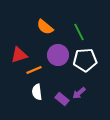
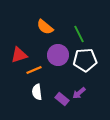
green line: moved 2 px down
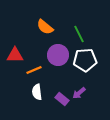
red triangle: moved 4 px left; rotated 18 degrees clockwise
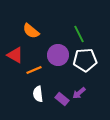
orange semicircle: moved 14 px left, 4 px down
red triangle: rotated 30 degrees clockwise
white semicircle: moved 1 px right, 2 px down
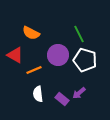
orange semicircle: moved 2 px down; rotated 12 degrees counterclockwise
white pentagon: rotated 20 degrees clockwise
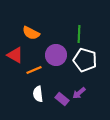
green line: rotated 30 degrees clockwise
purple circle: moved 2 px left
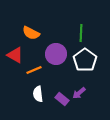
green line: moved 2 px right, 1 px up
purple circle: moved 1 px up
white pentagon: rotated 20 degrees clockwise
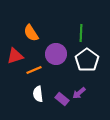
orange semicircle: rotated 30 degrees clockwise
red triangle: moved 1 px down; rotated 48 degrees counterclockwise
white pentagon: moved 2 px right
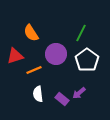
green line: rotated 24 degrees clockwise
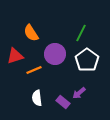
purple circle: moved 1 px left
white semicircle: moved 1 px left, 4 px down
purple rectangle: moved 1 px right, 3 px down
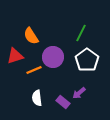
orange semicircle: moved 3 px down
purple circle: moved 2 px left, 3 px down
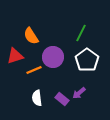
purple rectangle: moved 1 px left, 3 px up
